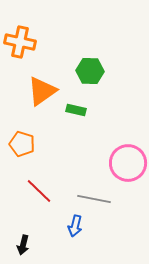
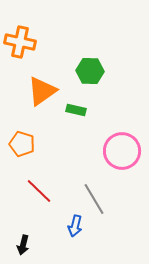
pink circle: moved 6 px left, 12 px up
gray line: rotated 48 degrees clockwise
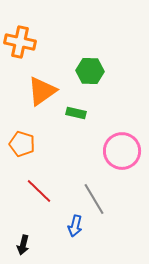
green rectangle: moved 3 px down
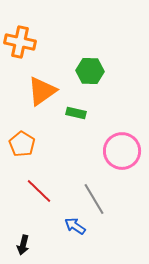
orange pentagon: rotated 15 degrees clockwise
blue arrow: rotated 110 degrees clockwise
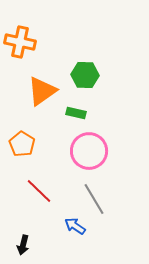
green hexagon: moved 5 px left, 4 px down
pink circle: moved 33 px left
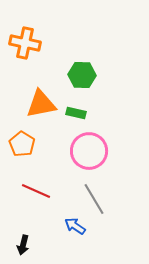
orange cross: moved 5 px right, 1 px down
green hexagon: moved 3 px left
orange triangle: moved 1 px left, 13 px down; rotated 24 degrees clockwise
red line: moved 3 px left; rotated 20 degrees counterclockwise
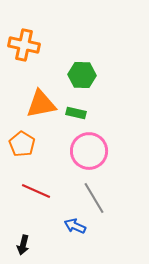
orange cross: moved 1 px left, 2 px down
gray line: moved 1 px up
blue arrow: rotated 10 degrees counterclockwise
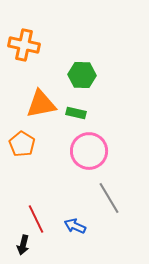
red line: moved 28 px down; rotated 40 degrees clockwise
gray line: moved 15 px right
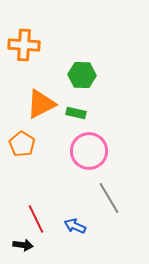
orange cross: rotated 8 degrees counterclockwise
orange triangle: rotated 16 degrees counterclockwise
black arrow: rotated 96 degrees counterclockwise
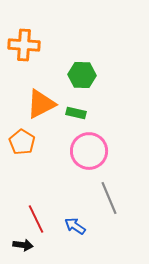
orange pentagon: moved 2 px up
gray line: rotated 8 degrees clockwise
blue arrow: rotated 10 degrees clockwise
